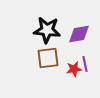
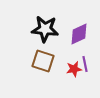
black star: moved 2 px left, 1 px up
purple diamond: rotated 15 degrees counterclockwise
brown square: moved 5 px left, 3 px down; rotated 25 degrees clockwise
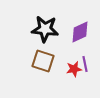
purple diamond: moved 1 px right, 2 px up
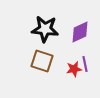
brown square: moved 1 px left
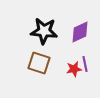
black star: moved 1 px left, 2 px down
brown square: moved 3 px left, 2 px down
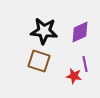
brown square: moved 2 px up
red star: moved 7 px down; rotated 21 degrees clockwise
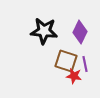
purple diamond: rotated 40 degrees counterclockwise
brown square: moved 27 px right
